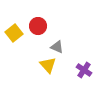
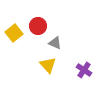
gray triangle: moved 2 px left, 4 px up
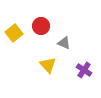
red circle: moved 3 px right
gray triangle: moved 9 px right
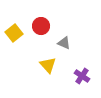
purple cross: moved 2 px left, 6 px down
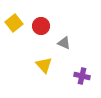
yellow square: moved 10 px up
yellow triangle: moved 4 px left
purple cross: rotated 21 degrees counterclockwise
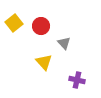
gray triangle: rotated 24 degrees clockwise
yellow triangle: moved 3 px up
purple cross: moved 5 px left, 4 px down
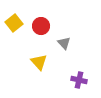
yellow triangle: moved 5 px left
purple cross: moved 2 px right
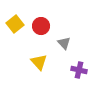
yellow square: moved 1 px right, 1 px down
purple cross: moved 10 px up
